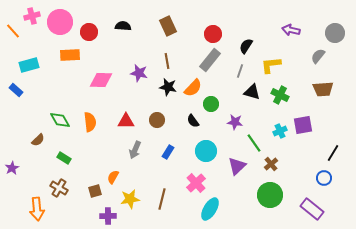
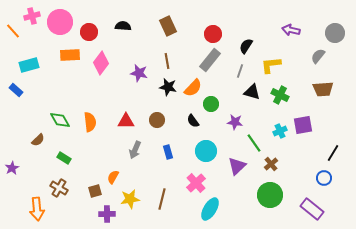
pink diamond at (101, 80): moved 17 px up; rotated 55 degrees counterclockwise
blue rectangle at (168, 152): rotated 48 degrees counterclockwise
purple cross at (108, 216): moved 1 px left, 2 px up
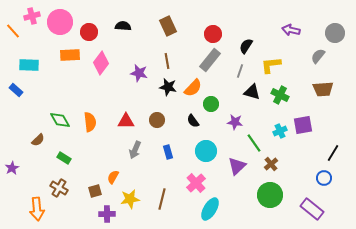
cyan rectangle at (29, 65): rotated 18 degrees clockwise
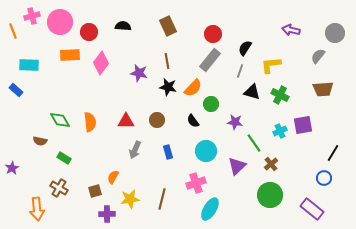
orange line at (13, 31): rotated 21 degrees clockwise
black semicircle at (246, 46): moved 1 px left, 2 px down
brown semicircle at (38, 140): moved 2 px right, 1 px down; rotated 56 degrees clockwise
pink cross at (196, 183): rotated 24 degrees clockwise
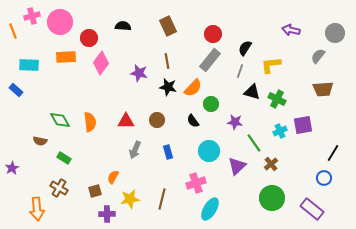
red circle at (89, 32): moved 6 px down
orange rectangle at (70, 55): moved 4 px left, 2 px down
green cross at (280, 95): moved 3 px left, 4 px down
cyan circle at (206, 151): moved 3 px right
green circle at (270, 195): moved 2 px right, 3 px down
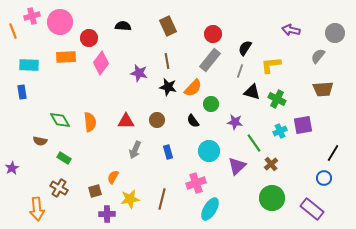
blue rectangle at (16, 90): moved 6 px right, 2 px down; rotated 40 degrees clockwise
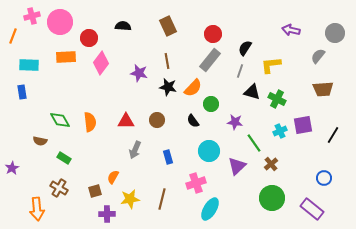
orange line at (13, 31): moved 5 px down; rotated 42 degrees clockwise
blue rectangle at (168, 152): moved 5 px down
black line at (333, 153): moved 18 px up
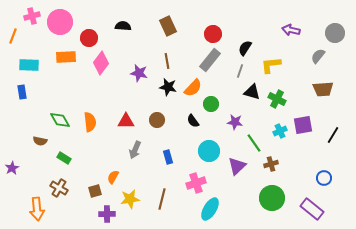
brown cross at (271, 164): rotated 24 degrees clockwise
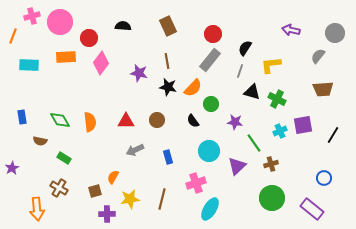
blue rectangle at (22, 92): moved 25 px down
gray arrow at (135, 150): rotated 42 degrees clockwise
